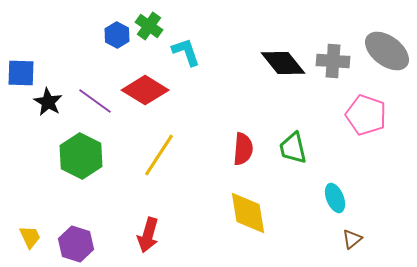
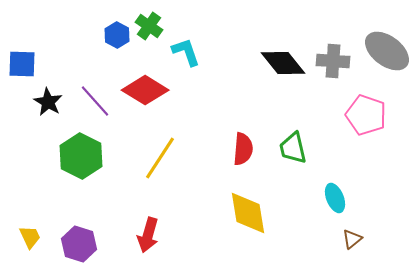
blue square: moved 1 px right, 9 px up
purple line: rotated 12 degrees clockwise
yellow line: moved 1 px right, 3 px down
purple hexagon: moved 3 px right
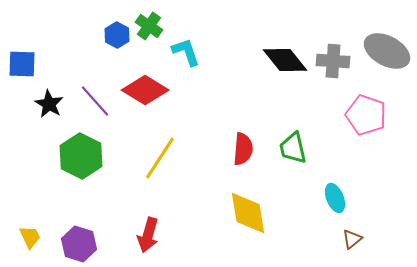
gray ellipse: rotated 9 degrees counterclockwise
black diamond: moved 2 px right, 3 px up
black star: moved 1 px right, 2 px down
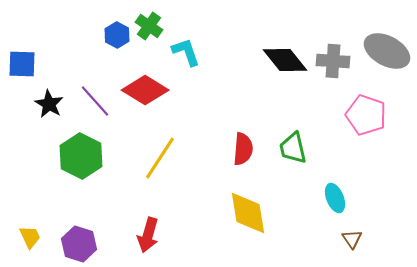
brown triangle: rotated 25 degrees counterclockwise
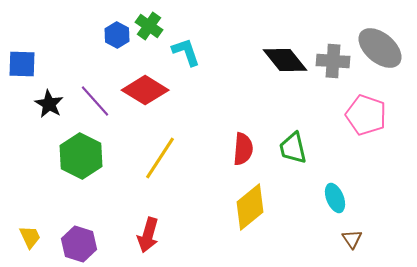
gray ellipse: moved 7 px left, 3 px up; rotated 12 degrees clockwise
yellow diamond: moved 2 px right, 6 px up; rotated 60 degrees clockwise
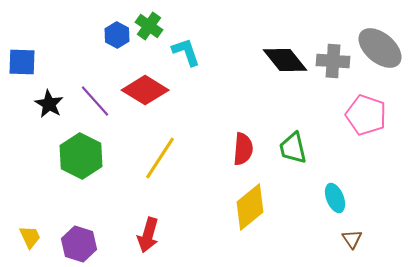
blue square: moved 2 px up
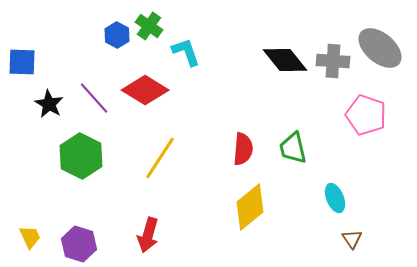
purple line: moved 1 px left, 3 px up
